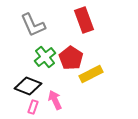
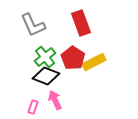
red rectangle: moved 3 px left, 3 px down
red pentagon: moved 2 px right
yellow rectangle: moved 3 px right, 12 px up
black diamond: moved 18 px right, 10 px up
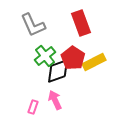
green cross: moved 1 px up
black diamond: moved 12 px right, 5 px up; rotated 40 degrees counterclockwise
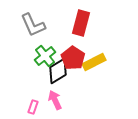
red rectangle: rotated 35 degrees clockwise
black diamond: rotated 12 degrees counterclockwise
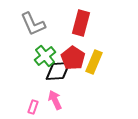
gray L-shape: moved 1 px up
yellow rectangle: rotated 40 degrees counterclockwise
black diamond: rotated 28 degrees clockwise
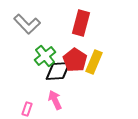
gray L-shape: moved 6 px left; rotated 20 degrees counterclockwise
red pentagon: moved 2 px right, 2 px down
pink rectangle: moved 6 px left, 2 px down
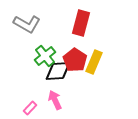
gray L-shape: rotated 16 degrees counterclockwise
pink rectangle: moved 3 px right, 1 px up; rotated 24 degrees clockwise
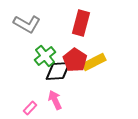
yellow rectangle: rotated 40 degrees clockwise
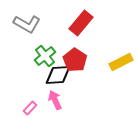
red rectangle: rotated 25 degrees clockwise
yellow rectangle: moved 27 px right
black diamond: moved 4 px down
